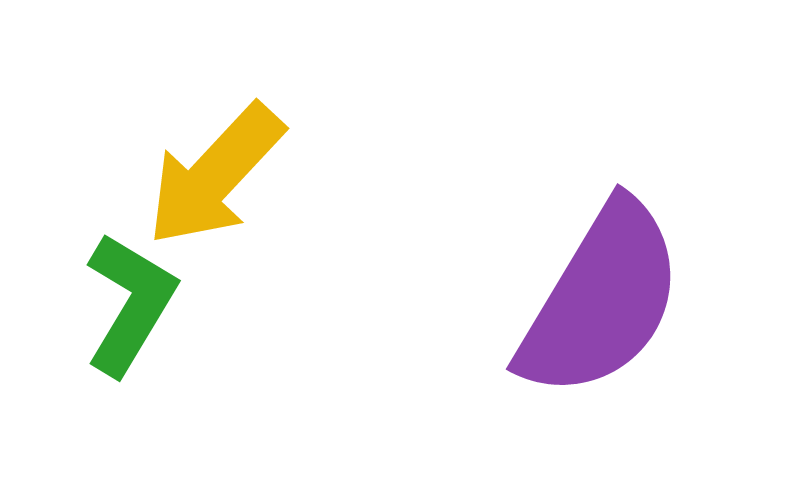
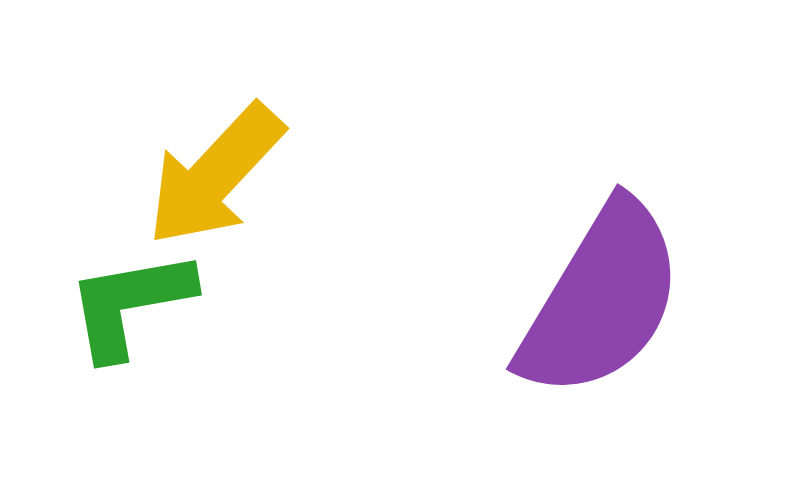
green L-shape: rotated 131 degrees counterclockwise
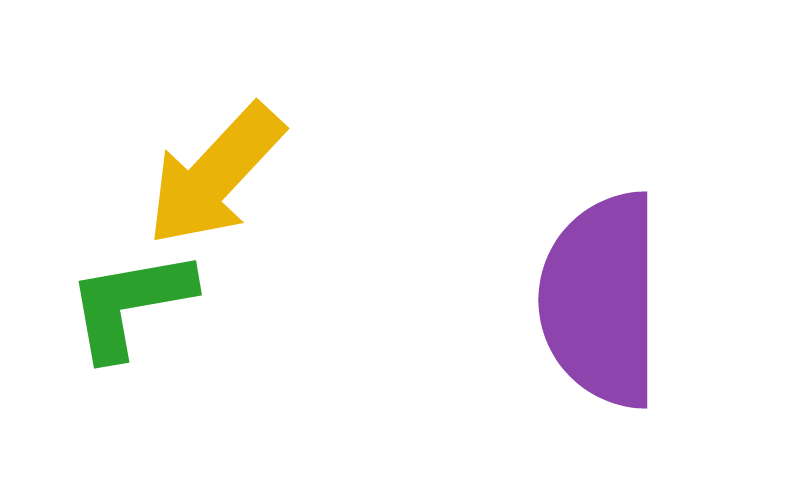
purple semicircle: rotated 149 degrees clockwise
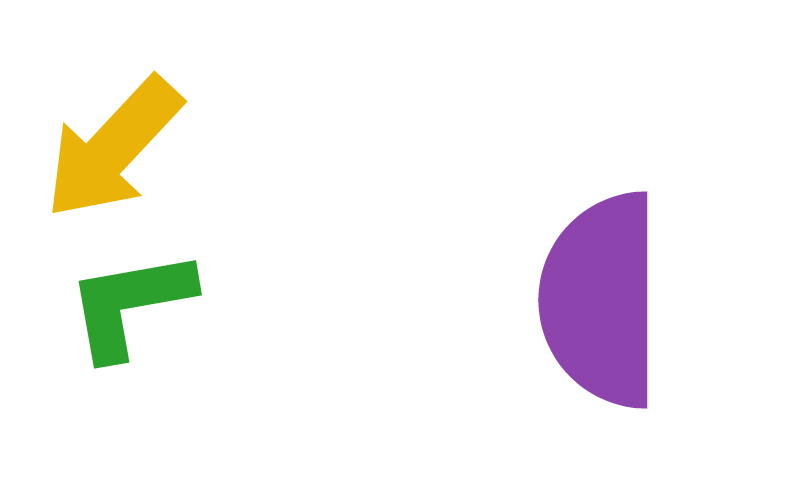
yellow arrow: moved 102 px left, 27 px up
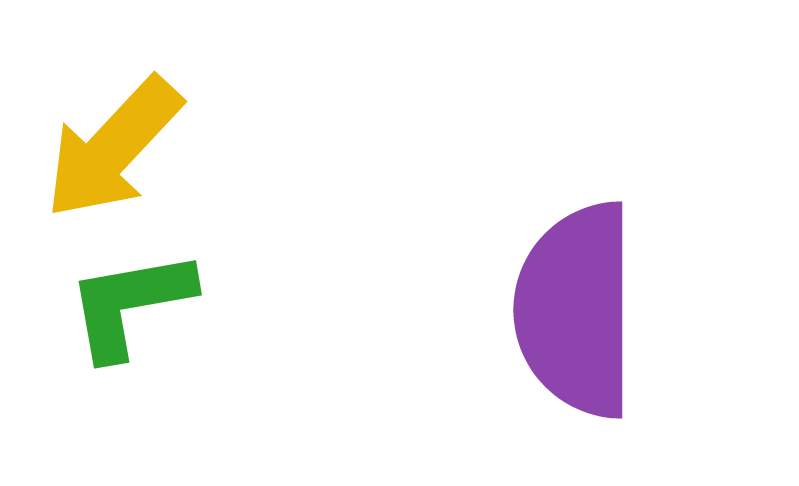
purple semicircle: moved 25 px left, 10 px down
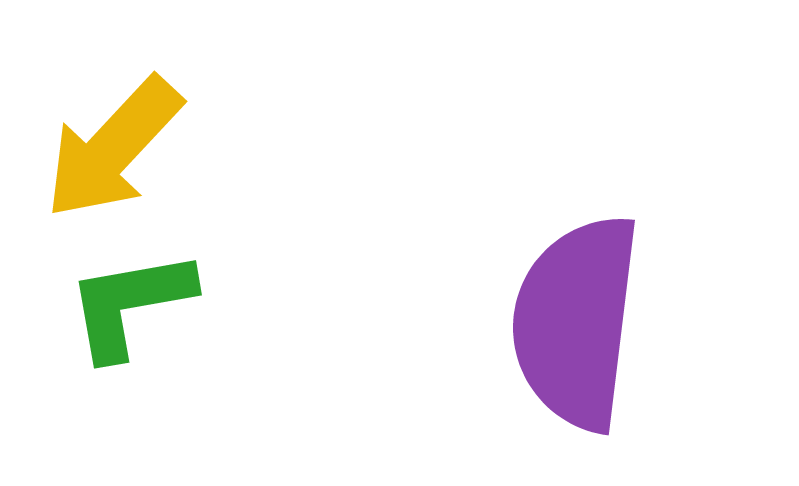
purple semicircle: moved 12 px down; rotated 7 degrees clockwise
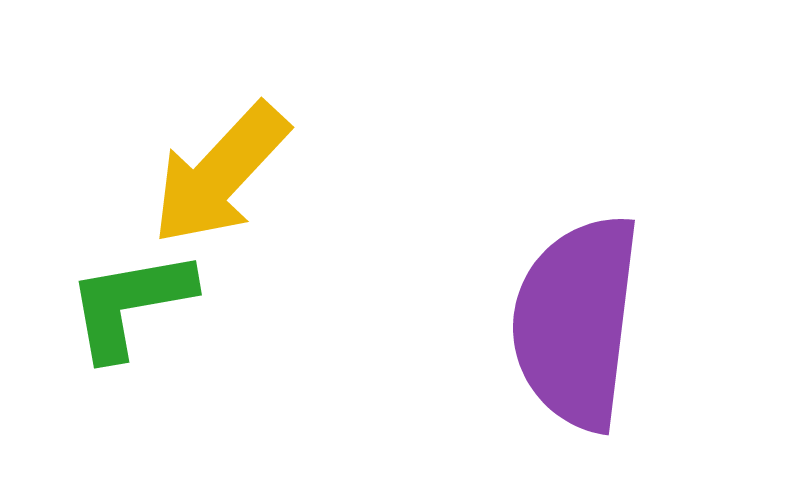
yellow arrow: moved 107 px right, 26 px down
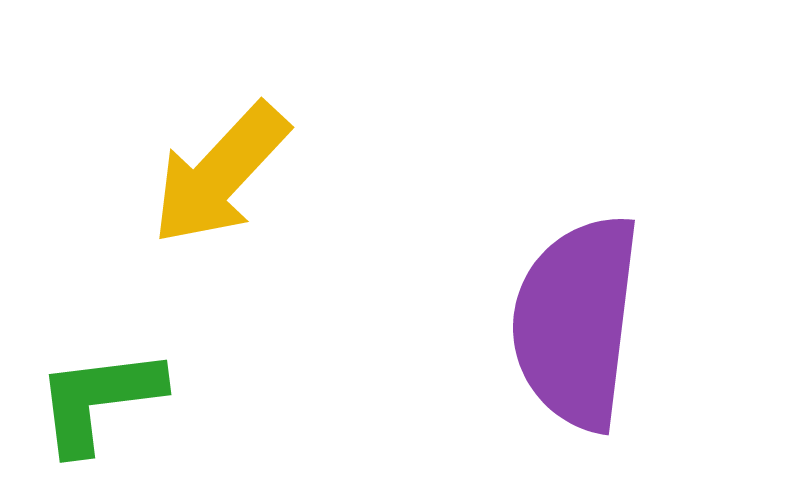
green L-shape: moved 31 px left, 96 px down; rotated 3 degrees clockwise
